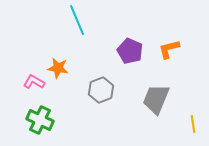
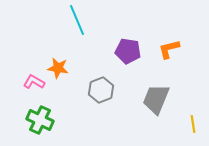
purple pentagon: moved 2 px left; rotated 15 degrees counterclockwise
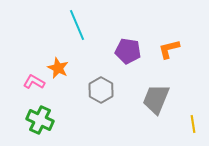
cyan line: moved 5 px down
orange star: rotated 15 degrees clockwise
gray hexagon: rotated 10 degrees counterclockwise
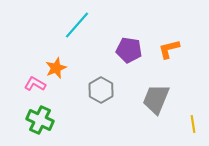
cyan line: rotated 64 degrees clockwise
purple pentagon: moved 1 px right, 1 px up
orange star: moved 2 px left; rotated 25 degrees clockwise
pink L-shape: moved 1 px right, 2 px down
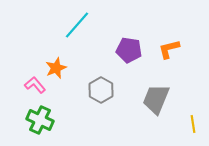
pink L-shape: moved 1 px down; rotated 20 degrees clockwise
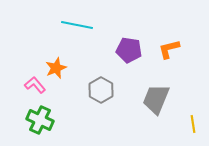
cyan line: rotated 60 degrees clockwise
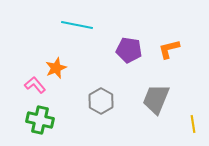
gray hexagon: moved 11 px down
green cross: rotated 12 degrees counterclockwise
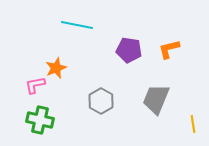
pink L-shape: rotated 60 degrees counterclockwise
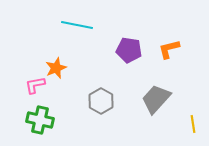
gray trapezoid: rotated 20 degrees clockwise
